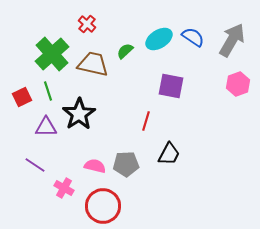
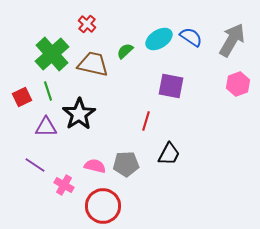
blue semicircle: moved 2 px left
pink cross: moved 3 px up
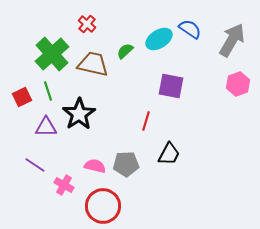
blue semicircle: moved 1 px left, 8 px up
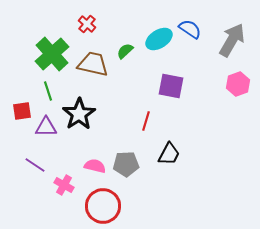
red square: moved 14 px down; rotated 18 degrees clockwise
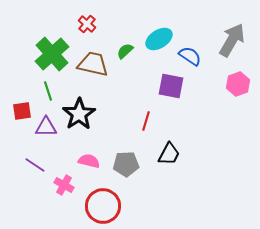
blue semicircle: moved 27 px down
pink semicircle: moved 6 px left, 5 px up
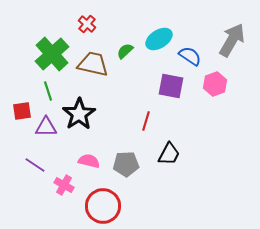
pink hexagon: moved 23 px left
